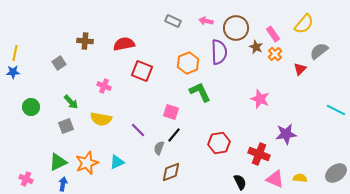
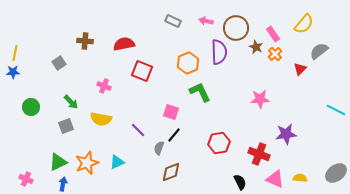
pink star at (260, 99): rotated 24 degrees counterclockwise
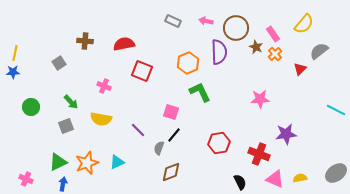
yellow semicircle at (300, 178): rotated 16 degrees counterclockwise
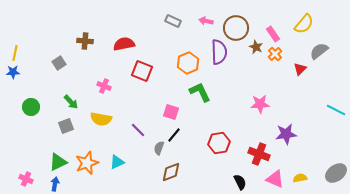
pink star at (260, 99): moved 5 px down
blue arrow at (63, 184): moved 8 px left
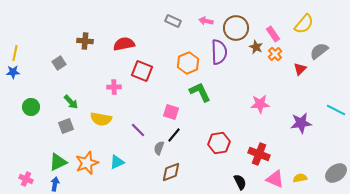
pink cross at (104, 86): moved 10 px right, 1 px down; rotated 24 degrees counterclockwise
purple star at (286, 134): moved 15 px right, 11 px up
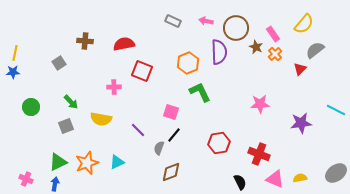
gray semicircle at (319, 51): moved 4 px left, 1 px up
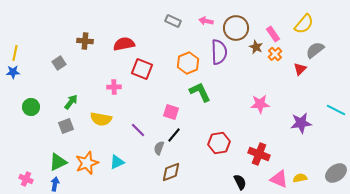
red square at (142, 71): moved 2 px up
green arrow at (71, 102): rotated 98 degrees counterclockwise
pink triangle at (275, 179): moved 4 px right
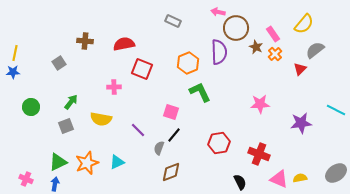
pink arrow at (206, 21): moved 12 px right, 9 px up
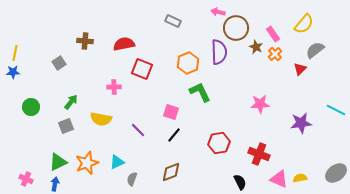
gray semicircle at (159, 148): moved 27 px left, 31 px down
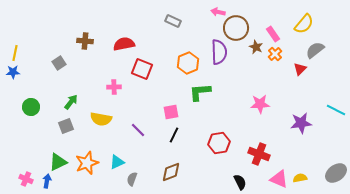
green L-shape at (200, 92): rotated 70 degrees counterclockwise
pink square at (171, 112): rotated 28 degrees counterclockwise
black line at (174, 135): rotated 14 degrees counterclockwise
blue arrow at (55, 184): moved 8 px left, 3 px up
